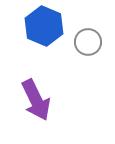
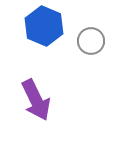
gray circle: moved 3 px right, 1 px up
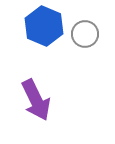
gray circle: moved 6 px left, 7 px up
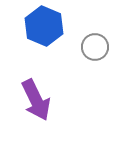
gray circle: moved 10 px right, 13 px down
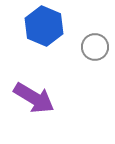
purple arrow: moved 2 px left, 2 px up; rotated 33 degrees counterclockwise
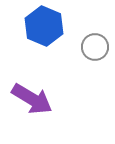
purple arrow: moved 2 px left, 1 px down
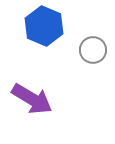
gray circle: moved 2 px left, 3 px down
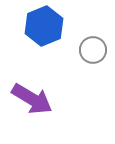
blue hexagon: rotated 15 degrees clockwise
